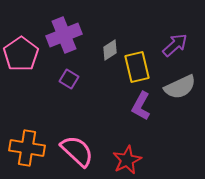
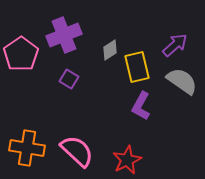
gray semicircle: moved 2 px right, 6 px up; rotated 120 degrees counterclockwise
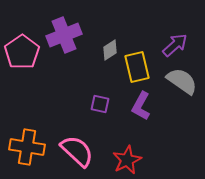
pink pentagon: moved 1 px right, 2 px up
purple square: moved 31 px right, 25 px down; rotated 18 degrees counterclockwise
orange cross: moved 1 px up
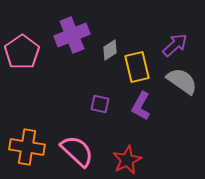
purple cross: moved 8 px right
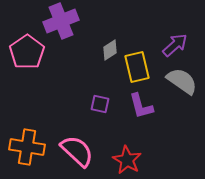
purple cross: moved 11 px left, 14 px up
pink pentagon: moved 5 px right
purple L-shape: rotated 44 degrees counterclockwise
red star: rotated 16 degrees counterclockwise
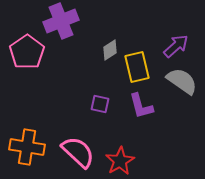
purple arrow: moved 1 px right, 1 px down
pink semicircle: moved 1 px right, 1 px down
red star: moved 7 px left, 1 px down; rotated 12 degrees clockwise
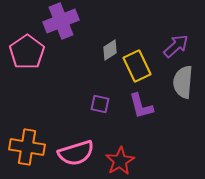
yellow rectangle: moved 1 px up; rotated 12 degrees counterclockwise
gray semicircle: moved 1 px right, 1 px down; rotated 120 degrees counterclockwise
pink semicircle: moved 2 px left, 1 px down; rotated 120 degrees clockwise
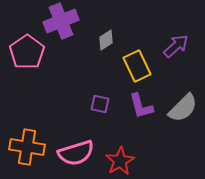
gray diamond: moved 4 px left, 10 px up
gray semicircle: moved 26 px down; rotated 140 degrees counterclockwise
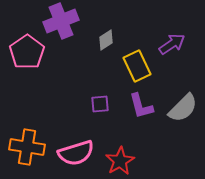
purple arrow: moved 4 px left, 2 px up; rotated 8 degrees clockwise
purple square: rotated 18 degrees counterclockwise
